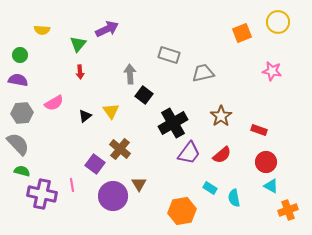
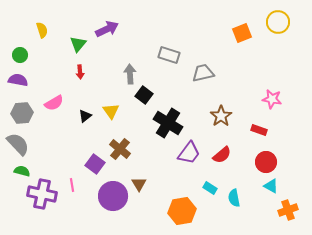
yellow semicircle: rotated 112 degrees counterclockwise
pink star: moved 28 px down
black cross: moved 5 px left; rotated 28 degrees counterclockwise
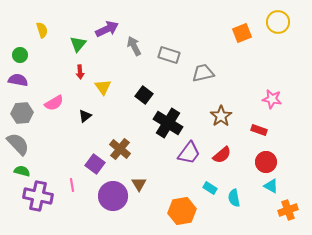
gray arrow: moved 4 px right, 28 px up; rotated 24 degrees counterclockwise
yellow triangle: moved 8 px left, 24 px up
purple cross: moved 4 px left, 2 px down
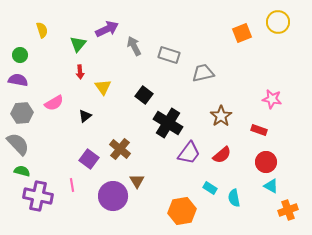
purple square: moved 6 px left, 5 px up
brown triangle: moved 2 px left, 3 px up
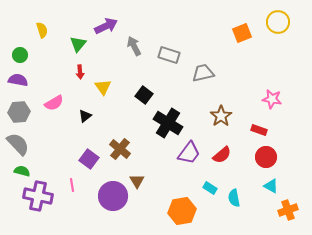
purple arrow: moved 1 px left, 3 px up
gray hexagon: moved 3 px left, 1 px up
red circle: moved 5 px up
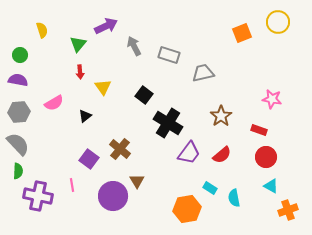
green semicircle: moved 4 px left; rotated 77 degrees clockwise
orange hexagon: moved 5 px right, 2 px up
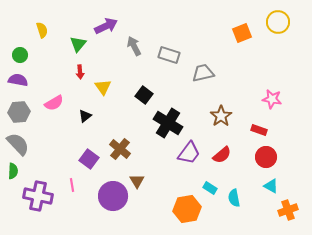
green semicircle: moved 5 px left
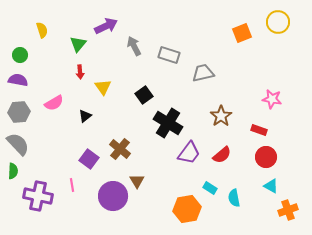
black square: rotated 18 degrees clockwise
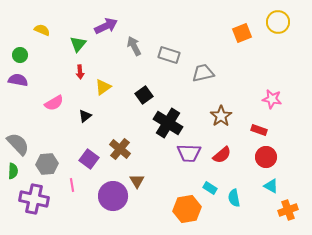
yellow semicircle: rotated 49 degrees counterclockwise
yellow triangle: rotated 30 degrees clockwise
gray hexagon: moved 28 px right, 52 px down
purple trapezoid: rotated 55 degrees clockwise
purple cross: moved 4 px left, 3 px down
